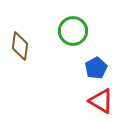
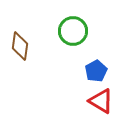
blue pentagon: moved 3 px down
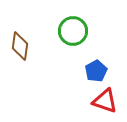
red triangle: moved 4 px right; rotated 12 degrees counterclockwise
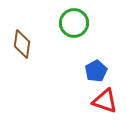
green circle: moved 1 px right, 8 px up
brown diamond: moved 2 px right, 2 px up
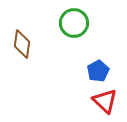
blue pentagon: moved 2 px right
red triangle: rotated 24 degrees clockwise
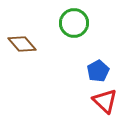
brown diamond: rotated 48 degrees counterclockwise
